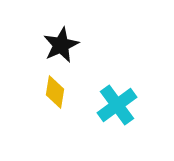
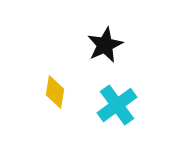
black star: moved 44 px right
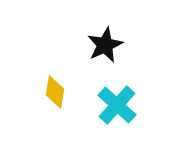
cyan cross: rotated 12 degrees counterclockwise
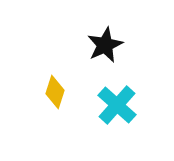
yellow diamond: rotated 8 degrees clockwise
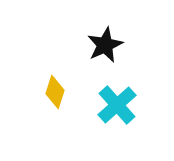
cyan cross: rotated 6 degrees clockwise
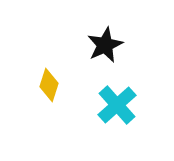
yellow diamond: moved 6 px left, 7 px up
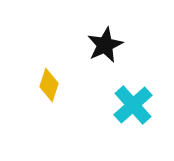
cyan cross: moved 16 px right
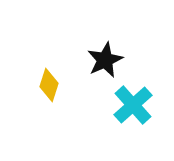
black star: moved 15 px down
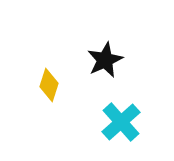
cyan cross: moved 12 px left, 17 px down
